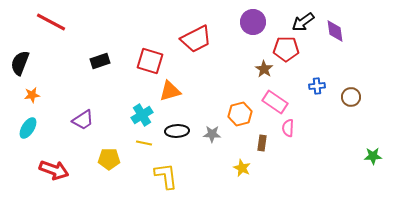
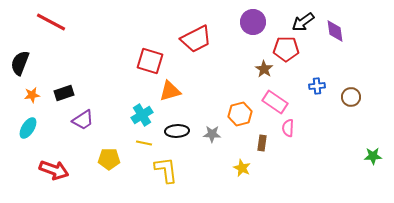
black rectangle: moved 36 px left, 32 px down
yellow L-shape: moved 6 px up
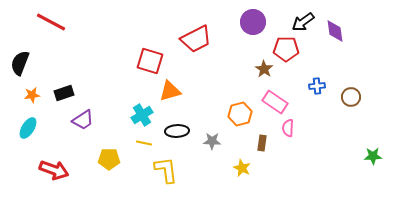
gray star: moved 7 px down
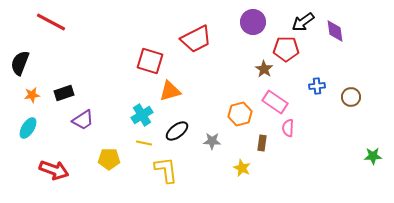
black ellipse: rotated 35 degrees counterclockwise
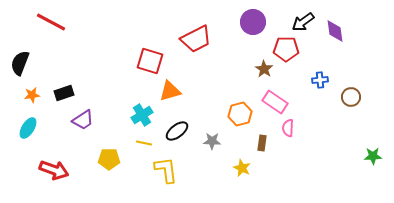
blue cross: moved 3 px right, 6 px up
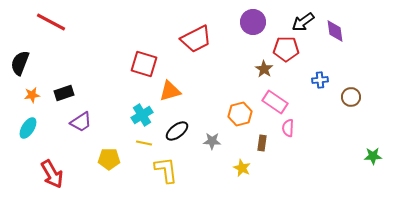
red square: moved 6 px left, 3 px down
purple trapezoid: moved 2 px left, 2 px down
red arrow: moved 2 px left, 4 px down; rotated 40 degrees clockwise
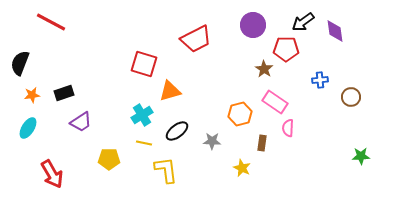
purple circle: moved 3 px down
green star: moved 12 px left
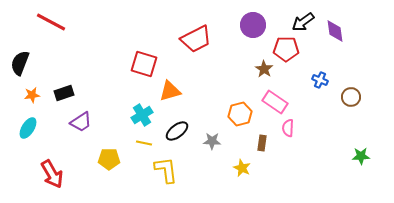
blue cross: rotated 28 degrees clockwise
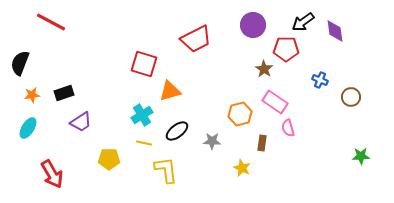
pink semicircle: rotated 18 degrees counterclockwise
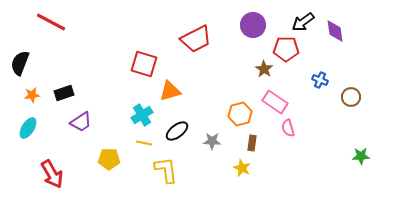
brown rectangle: moved 10 px left
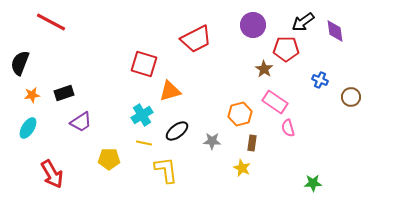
green star: moved 48 px left, 27 px down
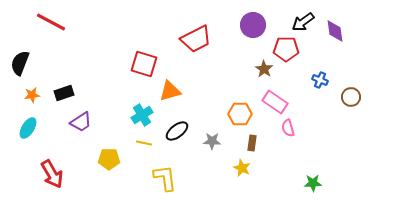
orange hexagon: rotated 15 degrees clockwise
yellow L-shape: moved 1 px left, 8 px down
